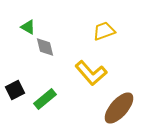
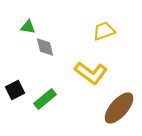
green triangle: rotated 21 degrees counterclockwise
yellow L-shape: rotated 12 degrees counterclockwise
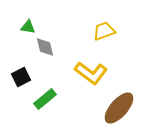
black square: moved 6 px right, 13 px up
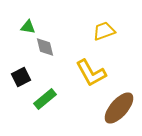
yellow L-shape: rotated 24 degrees clockwise
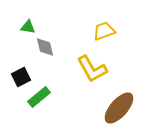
yellow L-shape: moved 1 px right, 4 px up
green rectangle: moved 6 px left, 2 px up
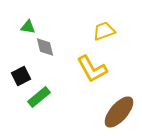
black square: moved 1 px up
brown ellipse: moved 4 px down
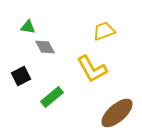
gray diamond: rotated 15 degrees counterclockwise
green rectangle: moved 13 px right
brown ellipse: moved 2 px left, 1 px down; rotated 8 degrees clockwise
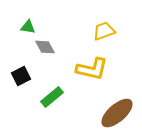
yellow L-shape: rotated 48 degrees counterclockwise
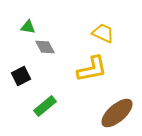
yellow trapezoid: moved 1 px left, 2 px down; rotated 45 degrees clockwise
yellow L-shape: rotated 24 degrees counterclockwise
green rectangle: moved 7 px left, 9 px down
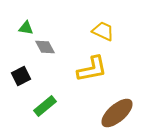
green triangle: moved 2 px left, 1 px down
yellow trapezoid: moved 2 px up
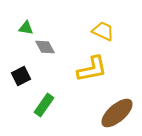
green rectangle: moved 1 px left, 1 px up; rotated 15 degrees counterclockwise
